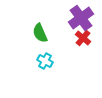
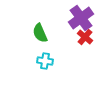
red cross: moved 2 px right, 1 px up
cyan cross: rotated 21 degrees counterclockwise
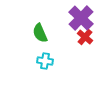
purple cross: rotated 10 degrees counterclockwise
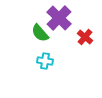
purple cross: moved 22 px left
green semicircle: rotated 18 degrees counterclockwise
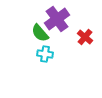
purple cross: moved 2 px left, 1 px down; rotated 10 degrees clockwise
cyan cross: moved 7 px up
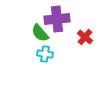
purple cross: rotated 30 degrees clockwise
